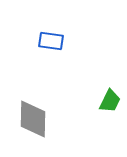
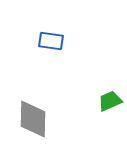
green trapezoid: rotated 140 degrees counterclockwise
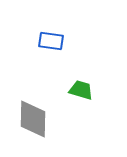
green trapezoid: moved 29 px left, 11 px up; rotated 40 degrees clockwise
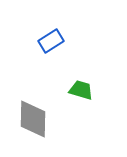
blue rectangle: rotated 40 degrees counterclockwise
